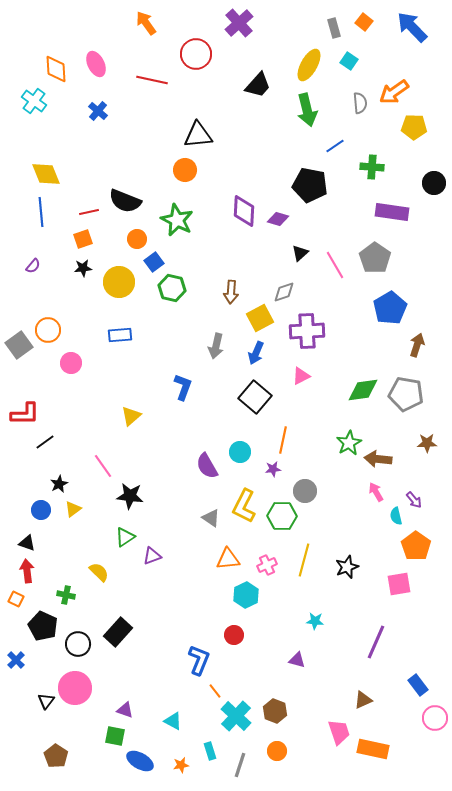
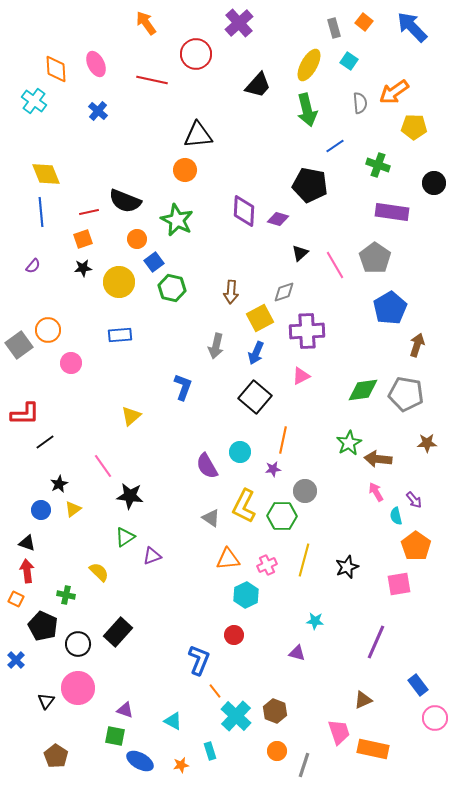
green cross at (372, 167): moved 6 px right, 2 px up; rotated 15 degrees clockwise
purple triangle at (297, 660): moved 7 px up
pink circle at (75, 688): moved 3 px right
gray line at (240, 765): moved 64 px right
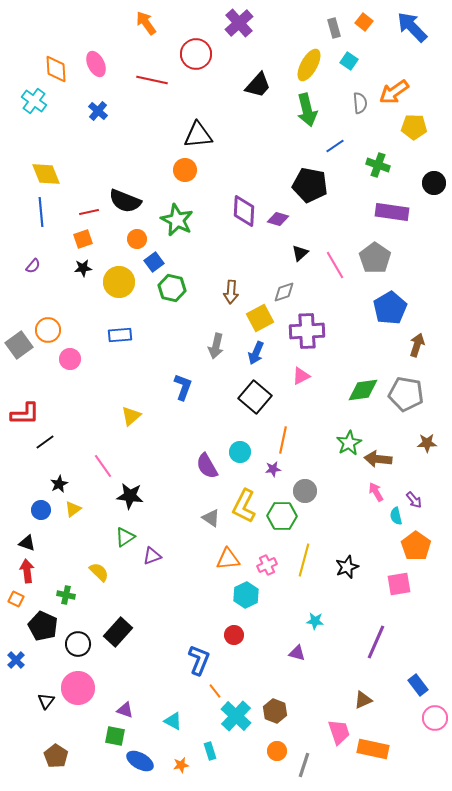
pink circle at (71, 363): moved 1 px left, 4 px up
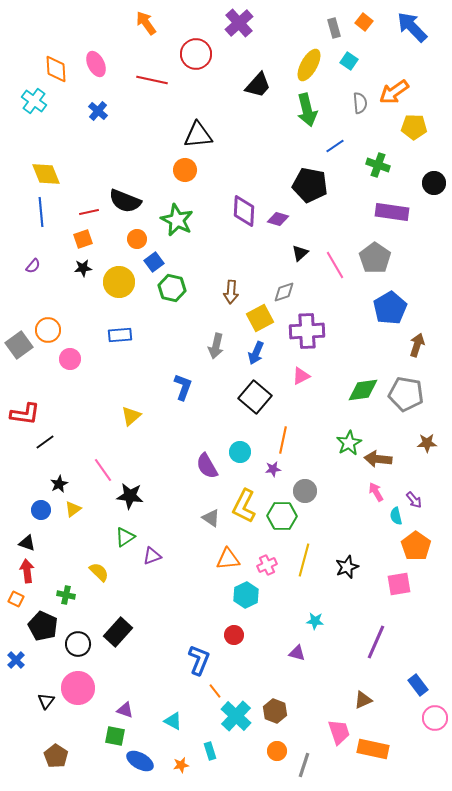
red L-shape at (25, 414): rotated 8 degrees clockwise
pink line at (103, 466): moved 4 px down
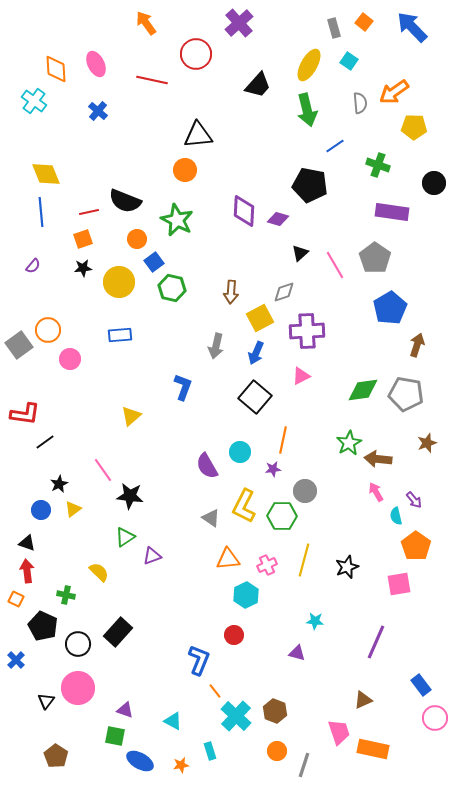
brown star at (427, 443): rotated 18 degrees counterclockwise
blue rectangle at (418, 685): moved 3 px right
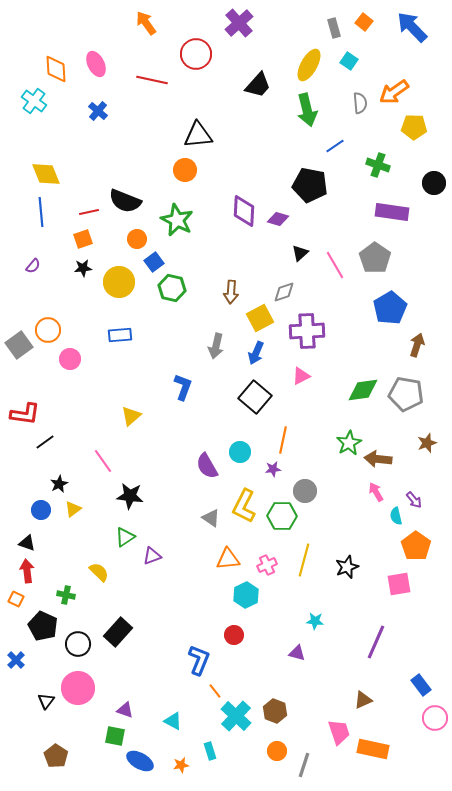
pink line at (103, 470): moved 9 px up
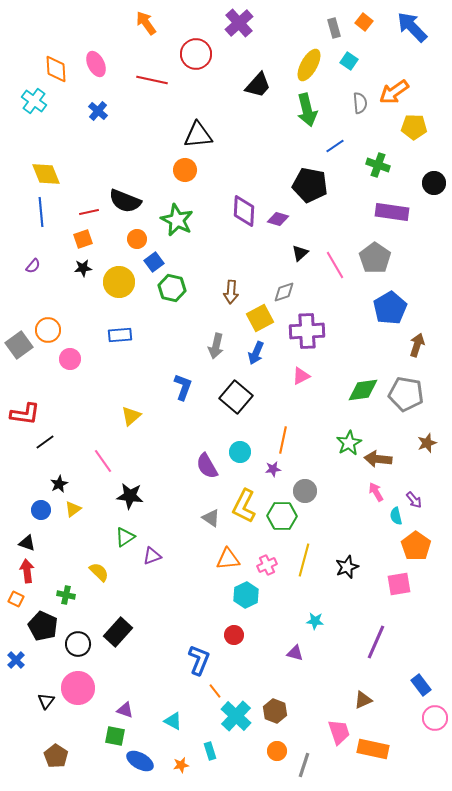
black square at (255, 397): moved 19 px left
purple triangle at (297, 653): moved 2 px left
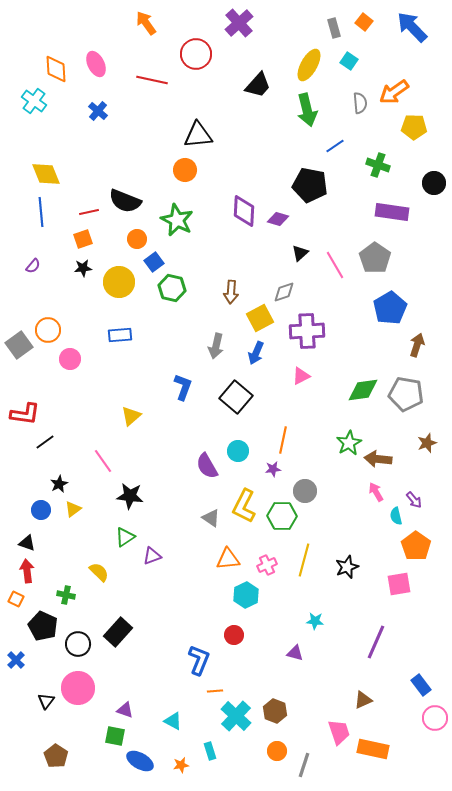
cyan circle at (240, 452): moved 2 px left, 1 px up
orange line at (215, 691): rotated 56 degrees counterclockwise
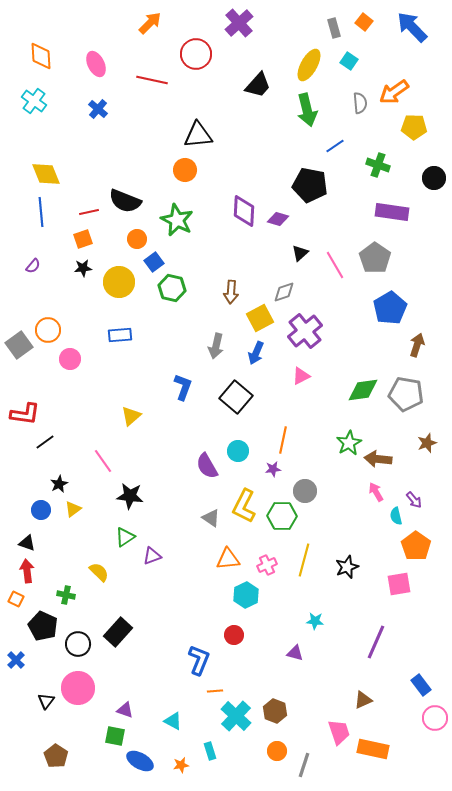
orange arrow at (146, 23): moved 4 px right; rotated 80 degrees clockwise
orange diamond at (56, 69): moved 15 px left, 13 px up
blue cross at (98, 111): moved 2 px up
black circle at (434, 183): moved 5 px up
purple cross at (307, 331): moved 2 px left; rotated 36 degrees counterclockwise
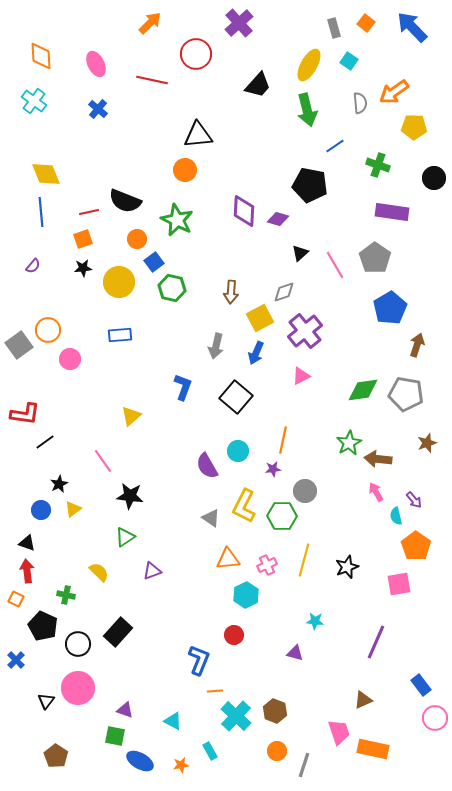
orange square at (364, 22): moved 2 px right, 1 px down
purple triangle at (152, 556): moved 15 px down
cyan rectangle at (210, 751): rotated 12 degrees counterclockwise
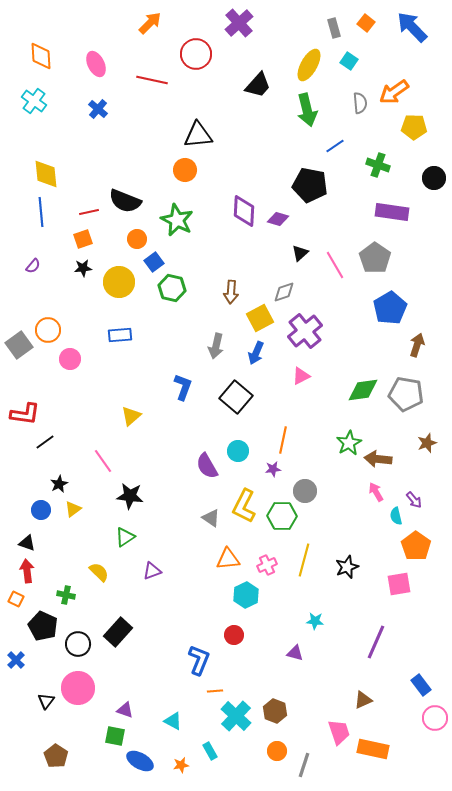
yellow diamond at (46, 174): rotated 16 degrees clockwise
